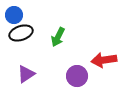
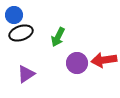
purple circle: moved 13 px up
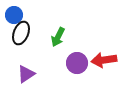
black ellipse: rotated 50 degrees counterclockwise
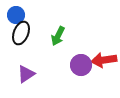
blue circle: moved 2 px right
green arrow: moved 1 px up
purple circle: moved 4 px right, 2 px down
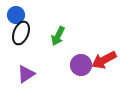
red arrow: rotated 20 degrees counterclockwise
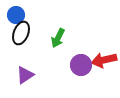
green arrow: moved 2 px down
red arrow: rotated 15 degrees clockwise
purple triangle: moved 1 px left, 1 px down
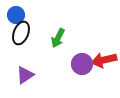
purple circle: moved 1 px right, 1 px up
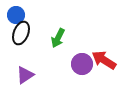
red arrow: rotated 45 degrees clockwise
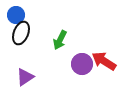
green arrow: moved 2 px right, 2 px down
red arrow: moved 1 px down
purple triangle: moved 2 px down
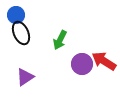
black ellipse: rotated 45 degrees counterclockwise
